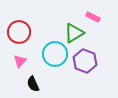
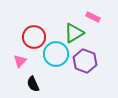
red circle: moved 15 px right, 5 px down
cyan circle: moved 1 px right
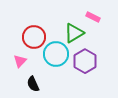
purple hexagon: rotated 10 degrees clockwise
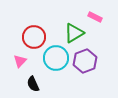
pink rectangle: moved 2 px right
cyan circle: moved 4 px down
purple hexagon: rotated 10 degrees clockwise
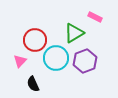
red circle: moved 1 px right, 3 px down
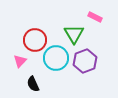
green triangle: moved 1 px down; rotated 30 degrees counterclockwise
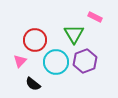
cyan circle: moved 4 px down
black semicircle: rotated 28 degrees counterclockwise
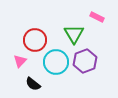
pink rectangle: moved 2 px right
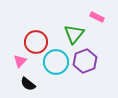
green triangle: rotated 10 degrees clockwise
red circle: moved 1 px right, 2 px down
black semicircle: moved 5 px left
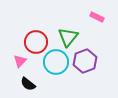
green triangle: moved 6 px left, 3 px down
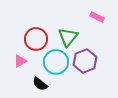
red circle: moved 3 px up
pink triangle: rotated 16 degrees clockwise
black semicircle: moved 12 px right
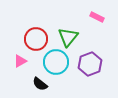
purple hexagon: moved 5 px right, 3 px down
